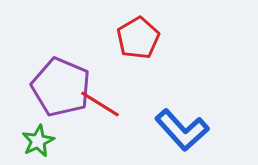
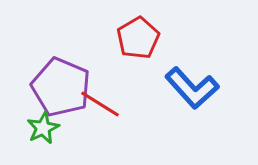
blue L-shape: moved 10 px right, 42 px up
green star: moved 5 px right, 13 px up
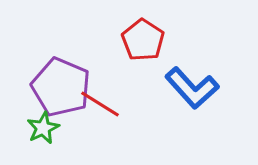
red pentagon: moved 5 px right, 2 px down; rotated 9 degrees counterclockwise
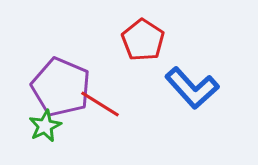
green star: moved 2 px right, 2 px up
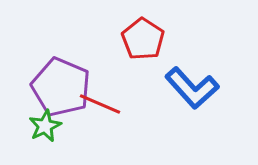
red pentagon: moved 1 px up
red line: rotated 9 degrees counterclockwise
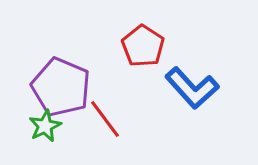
red pentagon: moved 7 px down
red line: moved 5 px right, 15 px down; rotated 30 degrees clockwise
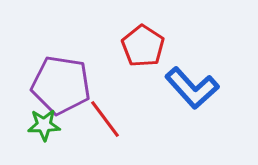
purple pentagon: moved 2 px up; rotated 14 degrees counterclockwise
green star: moved 1 px left, 1 px up; rotated 24 degrees clockwise
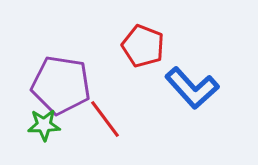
red pentagon: rotated 12 degrees counterclockwise
